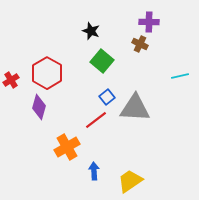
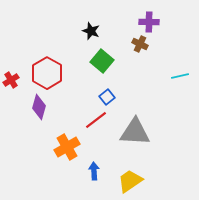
gray triangle: moved 24 px down
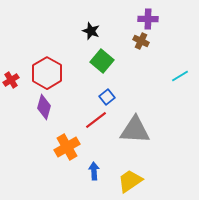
purple cross: moved 1 px left, 3 px up
brown cross: moved 1 px right, 3 px up
cyan line: rotated 18 degrees counterclockwise
purple diamond: moved 5 px right
gray triangle: moved 2 px up
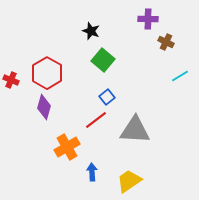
brown cross: moved 25 px right, 1 px down
green square: moved 1 px right, 1 px up
red cross: rotated 35 degrees counterclockwise
blue arrow: moved 2 px left, 1 px down
yellow trapezoid: moved 1 px left
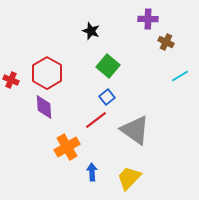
green square: moved 5 px right, 6 px down
purple diamond: rotated 20 degrees counterclockwise
gray triangle: rotated 32 degrees clockwise
yellow trapezoid: moved 3 px up; rotated 12 degrees counterclockwise
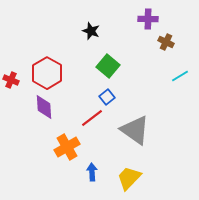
red line: moved 4 px left, 2 px up
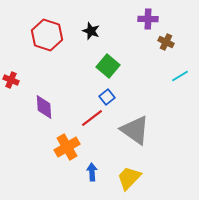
red hexagon: moved 38 px up; rotated 12 degrees counterclockwise
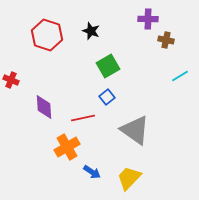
brown cross: moved 2 px up; rotated 14 degrees counterclockwise
green square: rotated 20 degrees clockwise
red line: moved 9 px left; rotated 25 degrees clockwise
blue arrow: rotated 126 degrees clockwise
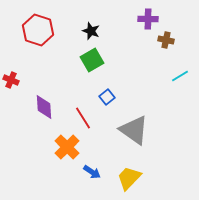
red hexagon: moved 9 px left, 5 px up
green square: moved 16 px left, 6 px up
red line: rotated 70 degrees clockwise
gray triangle: moved 1 px left
orange cross: rotated 15 degrees counterclockwise
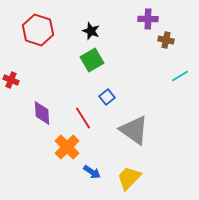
purple diamond: moved 2 px left, 6 px down
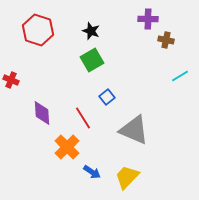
gray triangle: rotated 12 degrees counterclockwise
yellow trapezoid: moved 2 px left, 1 px up
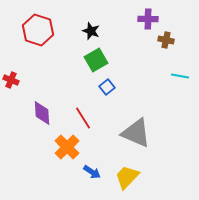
green square: moved 4 px right
cyan line: rotated 42 degrees clockwise
blue square: moved 10 px up
gray triangle: moved 2 px right, 3 px down
